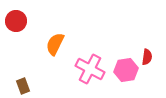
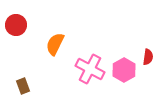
red circle: moved 4 px down
red semicircle: moved 1 px right
pink hexagon: moved 2 px left; rotated 20 degrees counterclockwise
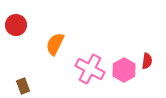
red semicircle: moved 1 px left, 4 px down
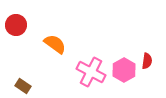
orange semicircle: rotated 100 degrees clockwise
pink cross: moved 1 px right, 3 px down
brown rectangle: rotated 35 degrees counterclockwise
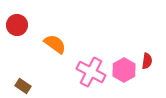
red circle: moved 1 px right
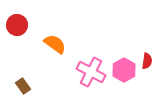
brown rectangle: rotated 21 degrees clockwise
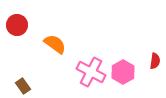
red semicircle: moved 8 px right
pink hexagon: moved 1 px left, 2 px down
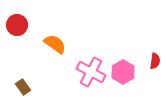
brown rectangle: moved 1 px down
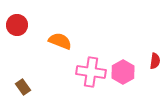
orange semicircle: moved 5 px right, 3 px up; rotated 15 degrees counterclockwise
pink cross: rotated 20 degrees counterclockwise
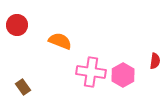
pink hexagon: moved 3 px down
